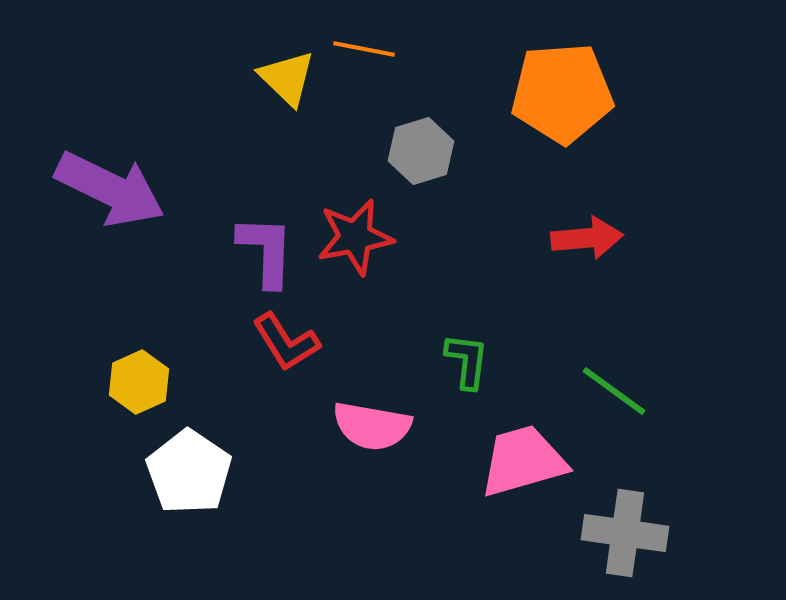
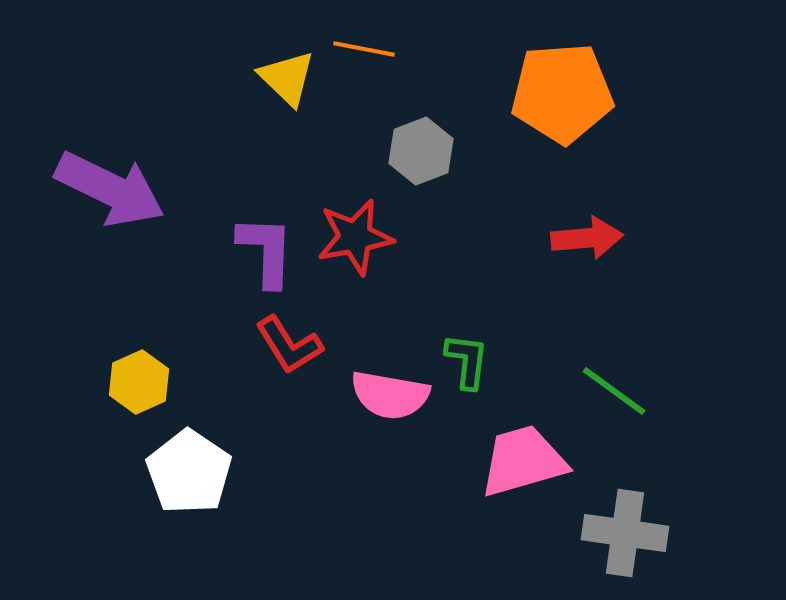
gray hexagon: rotated 4 degrees counterclockwise
red L-shape: moved 3 px right, 3 px down
pink semicircle: moved 18 px right, 31 px up
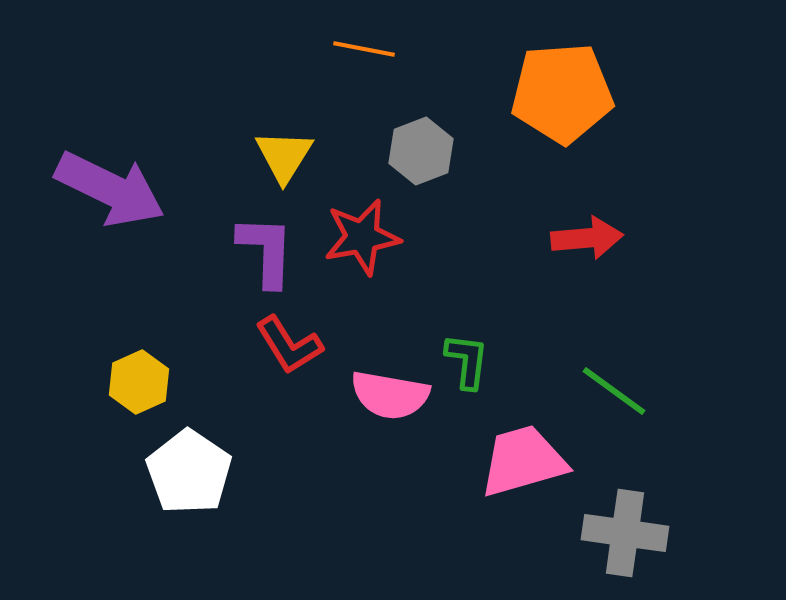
yellow triangle: moved 3 px left, 78 px down; rotated 18 degrees clockwise
red star: moved 7 px right
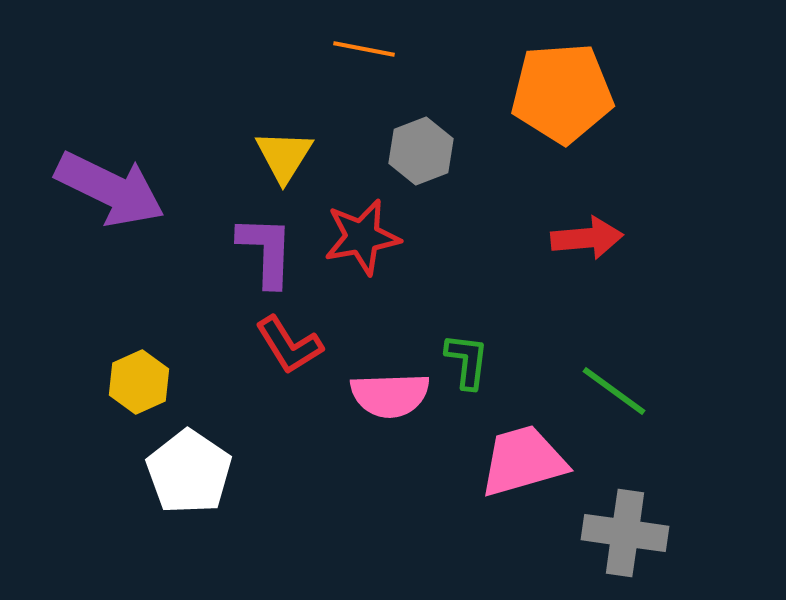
pink semicircle: rotated 12 degrees counterclockwise
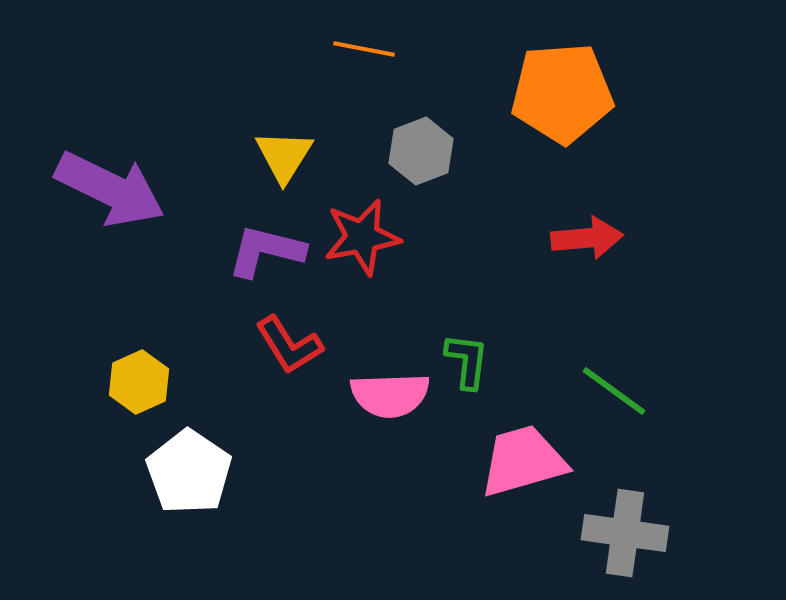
purple L-shape: rotated 78 degrees counterclockwise
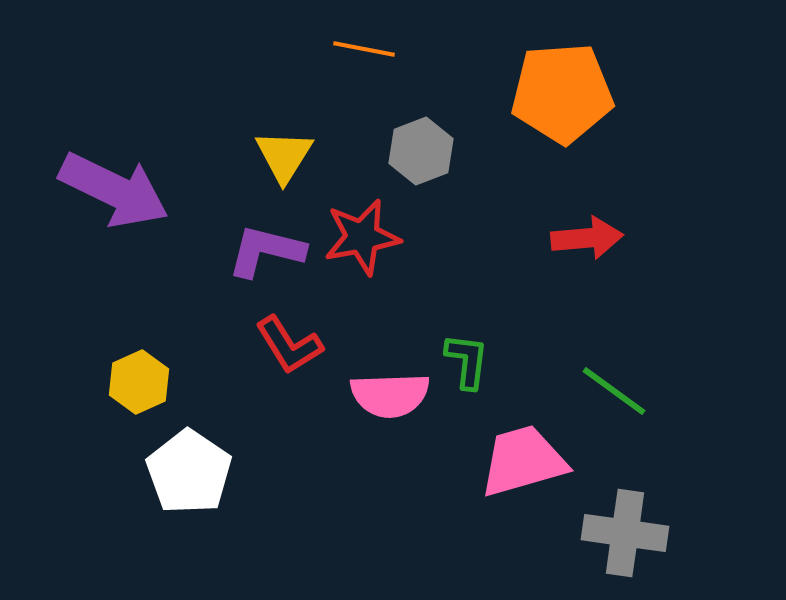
purple arrow: moved 4 px right, 1 px down
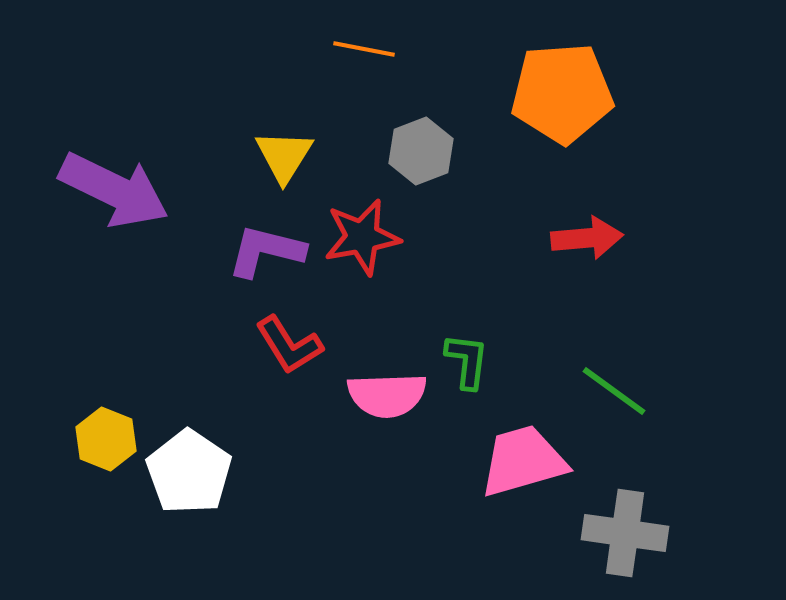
yellow hexagon: moved 33 px left, 57 px down; rotated 14 degrees counterclockwise
pink semicircle: moved 3 px left
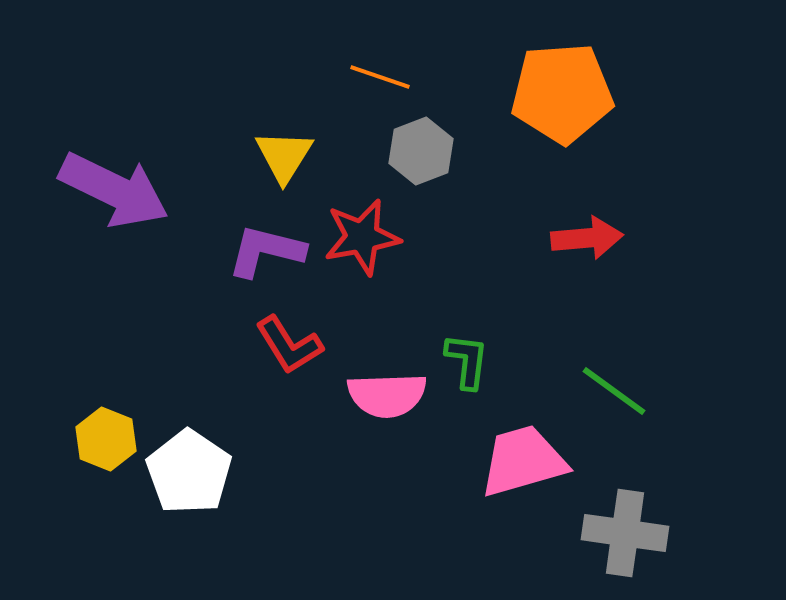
orange line: moved 16 px right, 28 px down; rotated 8 degrees clockwise
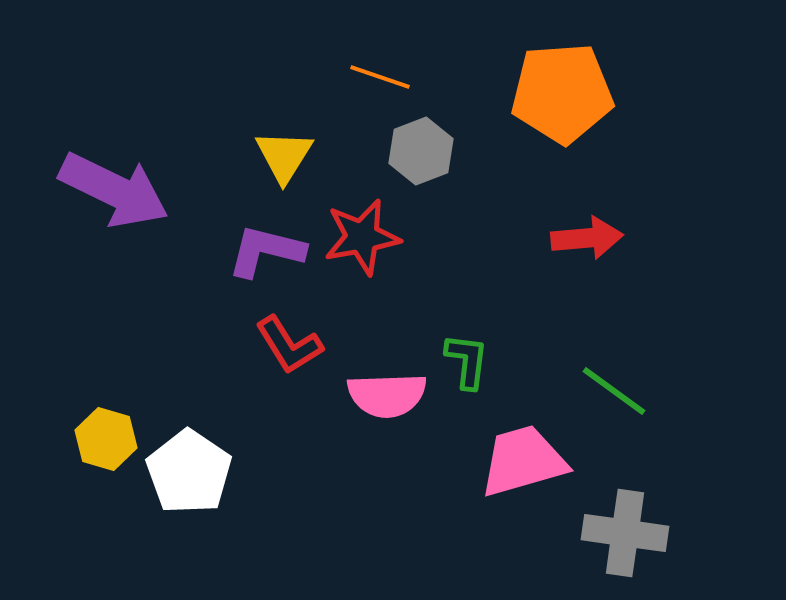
yellow hexagon: rotated 6 degrees counterclockwise
